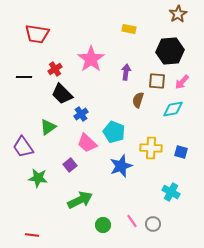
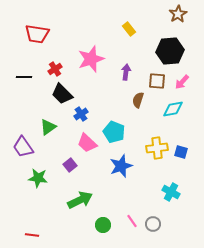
yellow rectangle: rotated 40 degrees clockwise
pink star: rotated 16 degrees clockwise
yellow cross: moved 6 px right; rotated 10 degrees counterclockwise
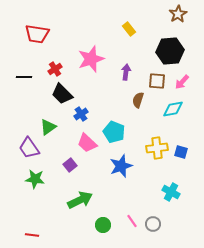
purple trapezoid: moved 6 px right, 1 px down
green star: moved 3 px left, 1 px down
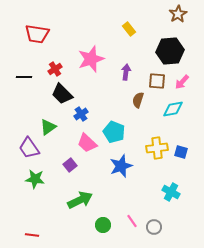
gray circle: moved 1 px right, 3 px down
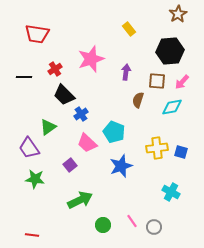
black trapezoid: moved 2 px right, 1 px down
cyan diamond: moved 1 px left, 2 px up
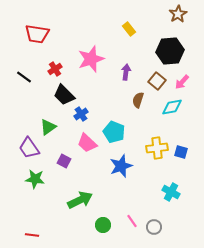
black line: rotated 35 degrees clockwise
brown square: rotated 36 degrees clockwise
purple square: moved 6 px left, 4 px up; rotated 24 degrees counterclockwise
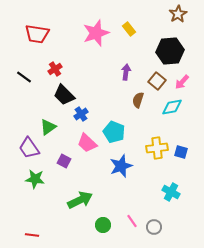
pink star: moved 5 px right, 26 px up
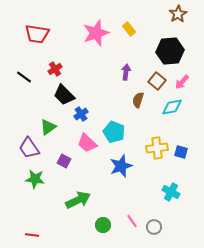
green arrow: moved 2 px left
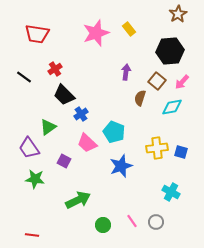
brown semicircle: moved 2 px right, 2 px up
gray circle: moved 2 px right, 5 px up
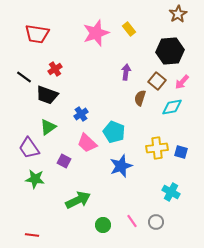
black trapezoid: moved 17 px left; rotated 25 degrees counterclockwise
